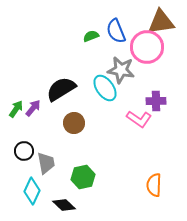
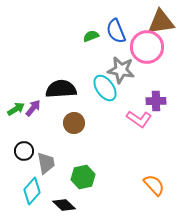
black semicircle: rotated 28 degrees clockwise
green arrow: rotated 24 degrees clockwise
orange semicircle: rotated 135 degrees clockwise
cyan diamond: rotated 16 degrees clockwise
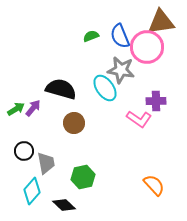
blue semicircle: moved 4 px right, 5 px down
black semicircle: rotated 20 degrees clockwise
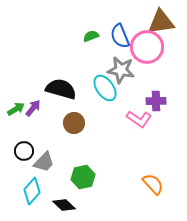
gray trapezoid: moved 2 px left, 1 px up; rotated 55 degrees clockwise
orange semicircle: moved 1 px left, 1 px up
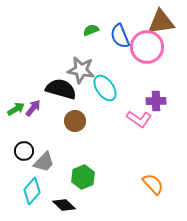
green semicircle: moved 6 px up
gray star: moved 40 px left
brown circle: moved 1 px right, 2 px up
green hexagon: rotated 10 degrees counterclockwise
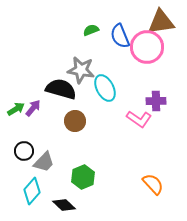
cyan ellipse: rotated 8 degrees clockwise
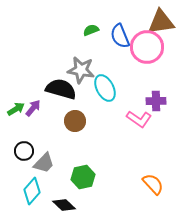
gray trapezoid: moved 1 px down
green hexagon: rotated 10 degrees clockwise
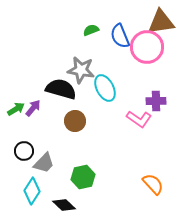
cyan diamond: rotated 8 degrees counterclockwise
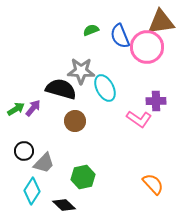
gray star: moved 1 px down; rotated 8 degrees counterclockwise
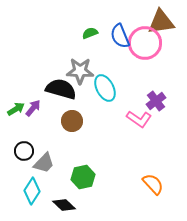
green semicircle: moved 1 px left, 3 px down
pink circle: moved 2 px left, 4 px up
gray star: moved 1 px left
purple cross: rotated 36 degrees counterclockwise
brown circle: moved 3 px left
